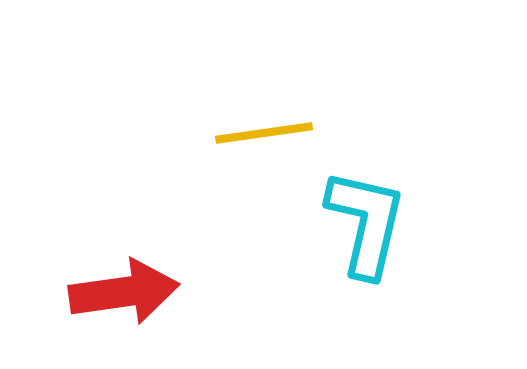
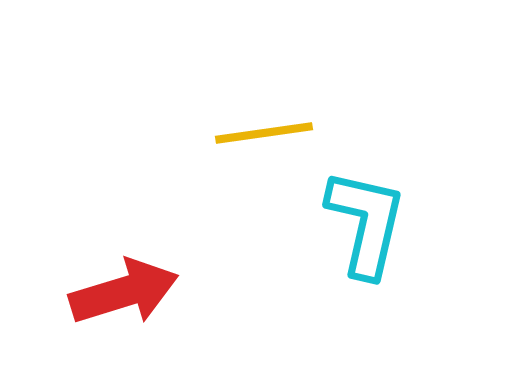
red arrow: rotated 9 degrees counterclockwise
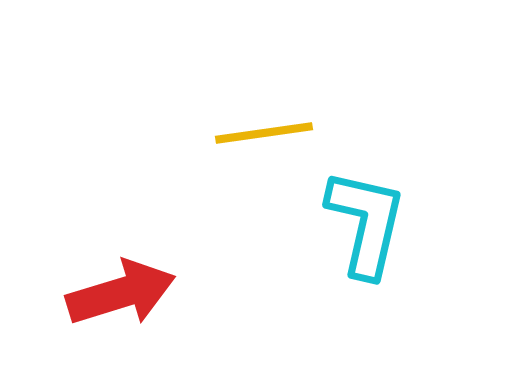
red arrow: moved 3 px left, 1 px down
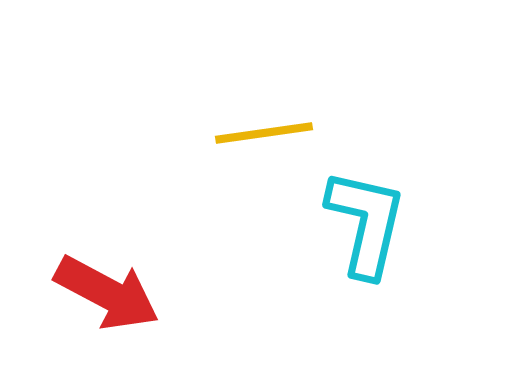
red arrow: moved 14 px left; rotated 45 degrees clockwise
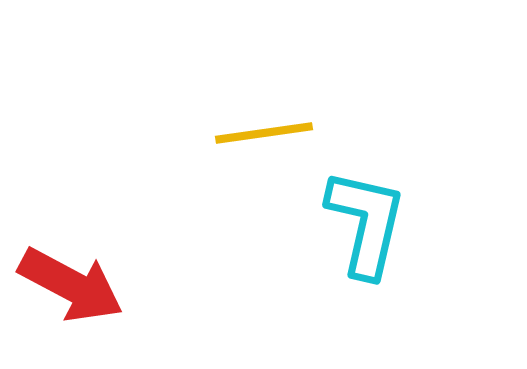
red arrow: moved 36 px left, 8 px up
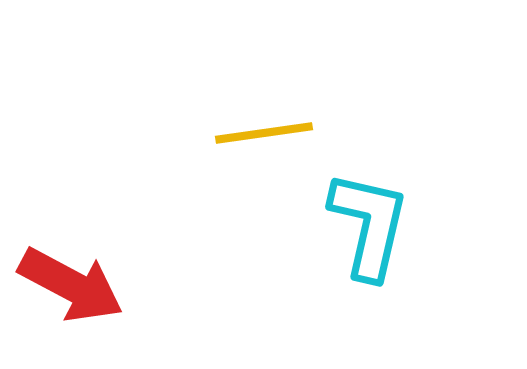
cyan L-shape: moved 3 px right, 2 px down
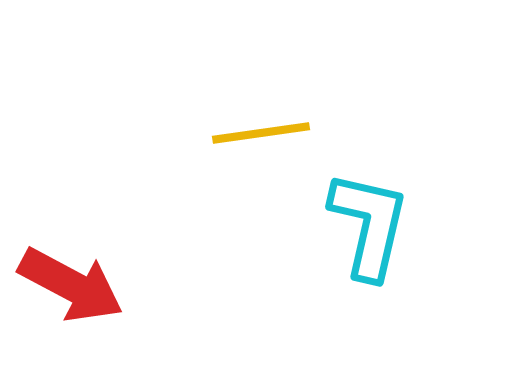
yellow line: moved 3 px left
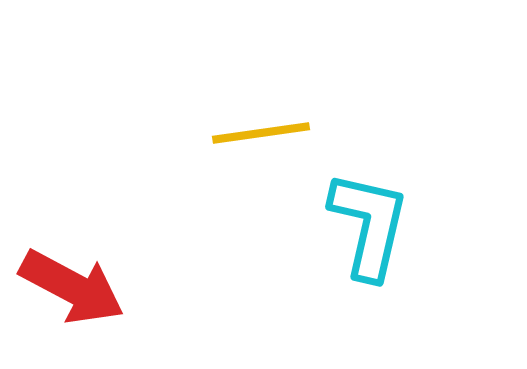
red arrow: moved 1 px right, 2 px down
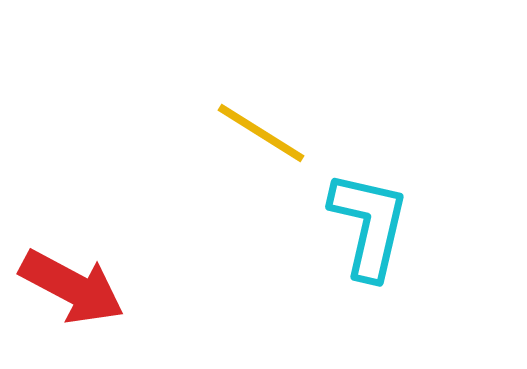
yellow line: rotated 40 degrees clockwise
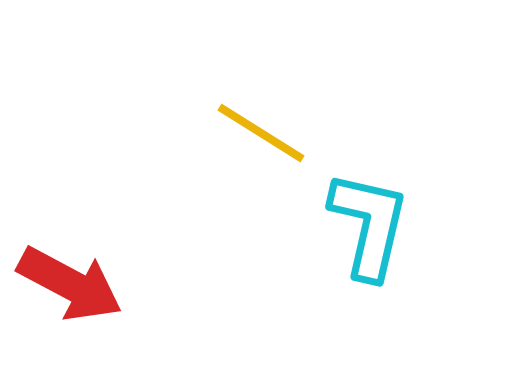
red arrow: moved 2 px left, 3 px up
